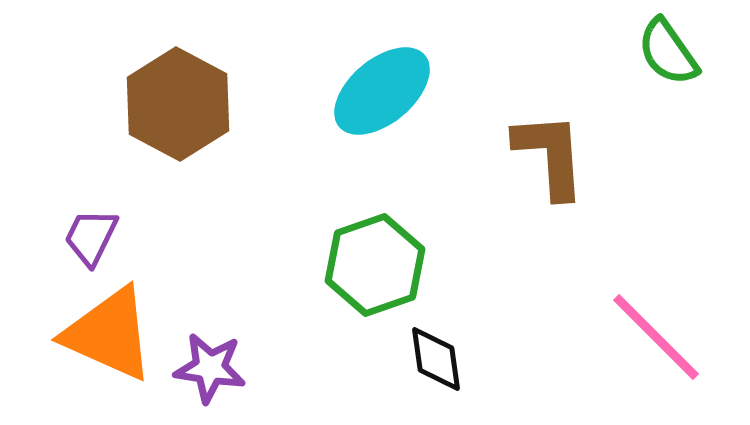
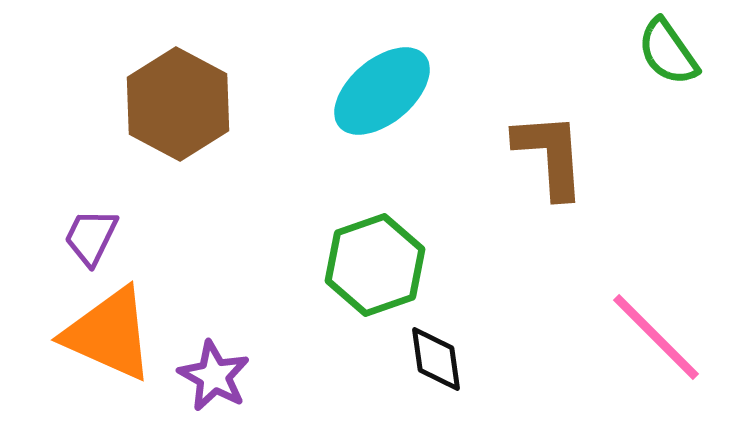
purple star: moved 4 px right, 8 px down; rotated 20 degrees clockwise
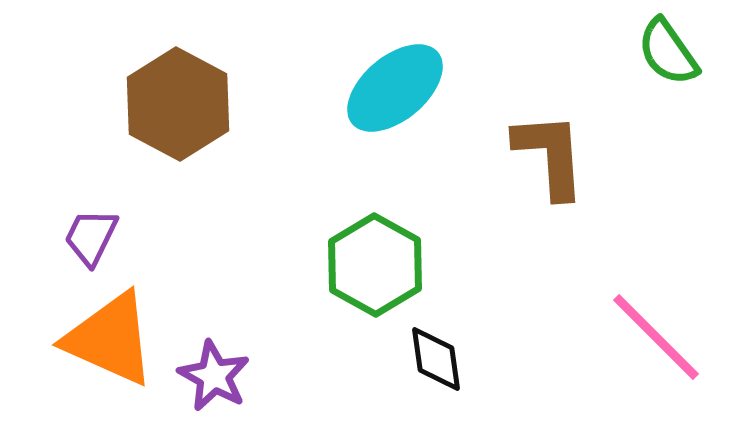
cyan ellipse: moved 13 px right, 3 px up
green hexagon: rotated 12 degrees counterclockwise
orange triangle: moved 1 px right, 5 px down
